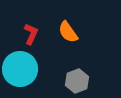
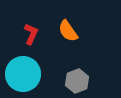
orange semicircle: moved 1 px up
cyan circle: moved 3 px right, 5 px down
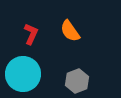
orange semicircle: moved 2 px right
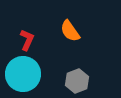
red L-shape: moved 4 px left, 6 px down
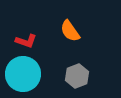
red L-shape: moved 1 px left, 1 px down; rotated 85 degrees clockwise
gray hexagon: moved 5 px up
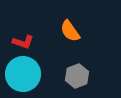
red L-shape: moved 3 px left, 1 px down
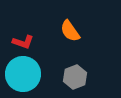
gray hexagon: moved 2 px left, 1 px down
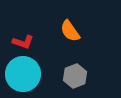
gray hexagon: moved 1 px up
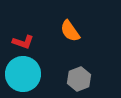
gray hexagon: moved 4 px right, 3 px down
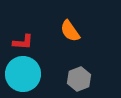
red L-shape: rotated 15 degrees counterclockwise
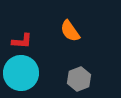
red L-shape: moved 1 px left, 1 px up
cyan circle: moved 2 px left, 1 px up
